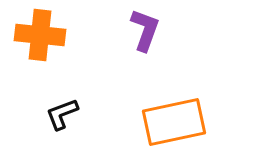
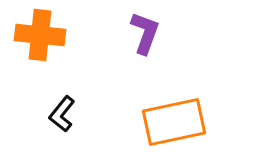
purple L-shape: moved 3 px down
black L-shape: rotated 30 degrees counterclockwise
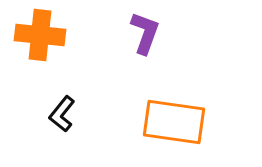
orange rectangle: rotated 20 degrees clockwise
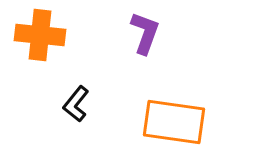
black L-shape: moved 14 px right, 10 px up
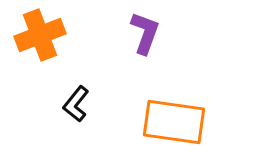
orange cross: rotated 27 degrees counterclockwise
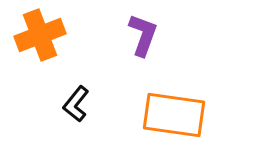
purple L-shape: moved 2 px left, 2 px down
orange rectangle: moved 7 px up
